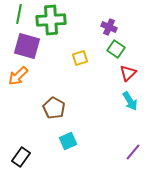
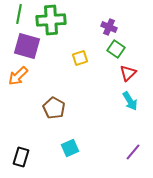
cyan square: moved 2 px right, 7 px down
black rectangle: rotated 18 degrees counterclockwise
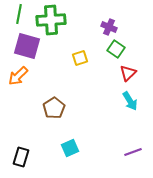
brown pentagon: rotated 10 degrees clockwise
purple line: rotated 30 degrees clockwise
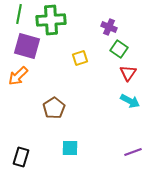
green square: moved 3 px right
red triangle: rotated 12 degrees counterclockwise
cyan arrow: rotated 30 degrees counterclockwise
cyan square: rotated 24 degrees clockwise
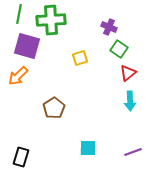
red triangle: rotated 18 degrees clockwise
cyan arrow: rotated 60 degrees clockwise
cyan square: moved 18 px right
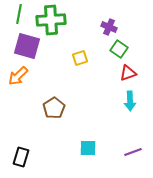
red triangle: rotated 18 degrees clockwise
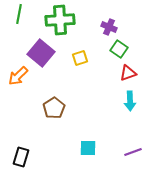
green cross: moved 9 px right
purple square: moved 14 px right, 7 px down; rotated 24 degrees clockwise
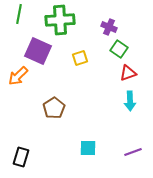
purple square: moved 3 px left, 2 px up; rotated 16 degrees counterclockwise
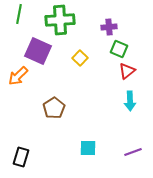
purple cross: rotated 28 degrees counterclockwise
green square: rotated 12 degrees counterclockwise
yellow square: rotated 28 degrees counterclockwise
red triangle: moved 1 px left, 2 px up; rotated 18 degrees counterclockwise
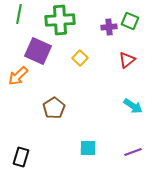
green square: moved 11 px right, 28 px up
red triangle: moved 11 px up
cyan arrow: moved 3 px right, 5 px down; rotated 54 degrees counterclockwise
